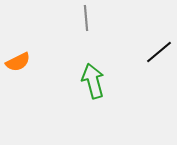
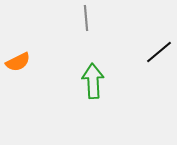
green arrow: rotated 12 degrees clockwise
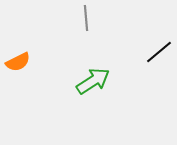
green arrow: rotated 60 degrees clockwise
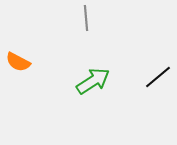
black line: moved 1 px left, 25 px down
orange semicircle: rotated 55 degrees clockwise
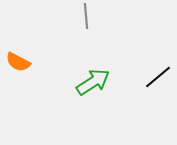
gray line: moved 2 px up
green arrow: moved 1 px down
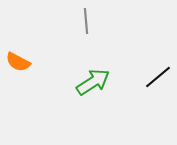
gray line: moved 5 px down
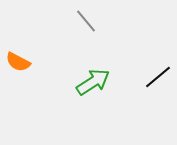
gray line: rotated 35 degrees counterclockwise
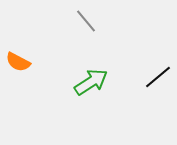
green arrow: moved 2 px left
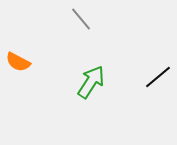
gray line: moved 5 px left, 2 px up
green arrow: rotated 24 degrees counterclockwise
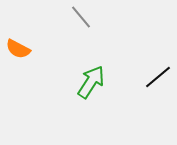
gray line: moved 2 px up
orange semicircle: moved 13 px up
